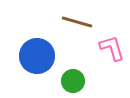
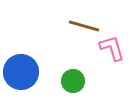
brown line: moved 7 px right, 4 px down
blue circle: moved 16 px left, 16 px down
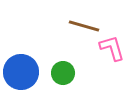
green circle: moved 10 px left, 8 px up
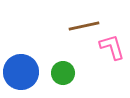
brown line: rotated 28 degrees counterclockwise
pink L-shape: moved 1 px up
